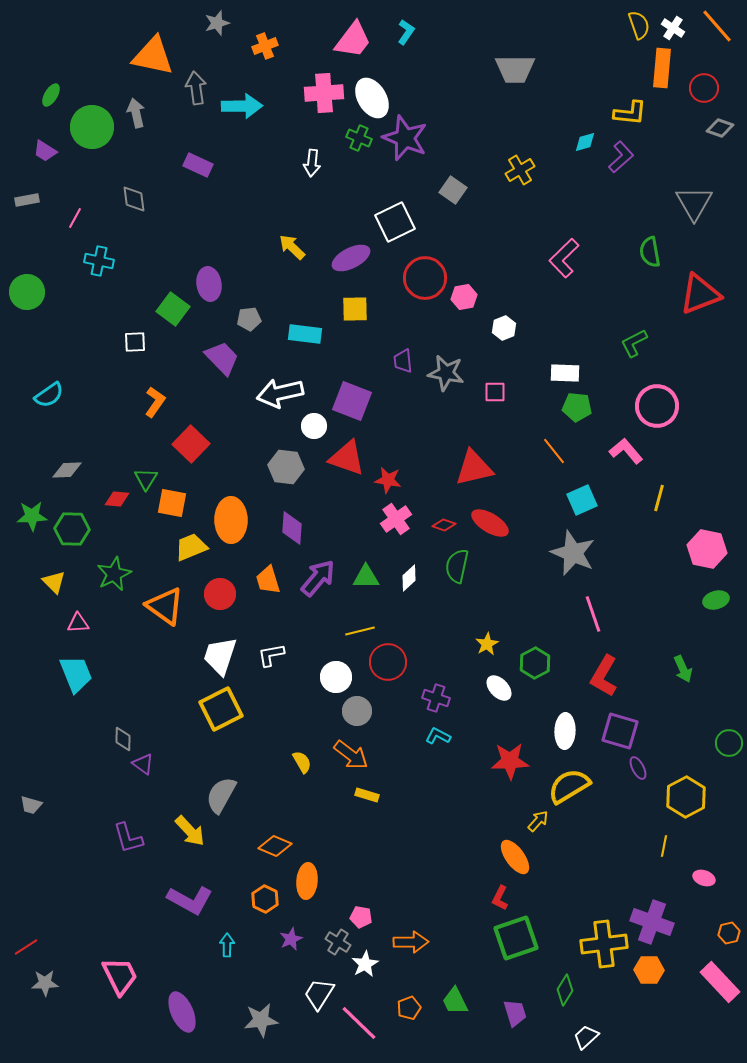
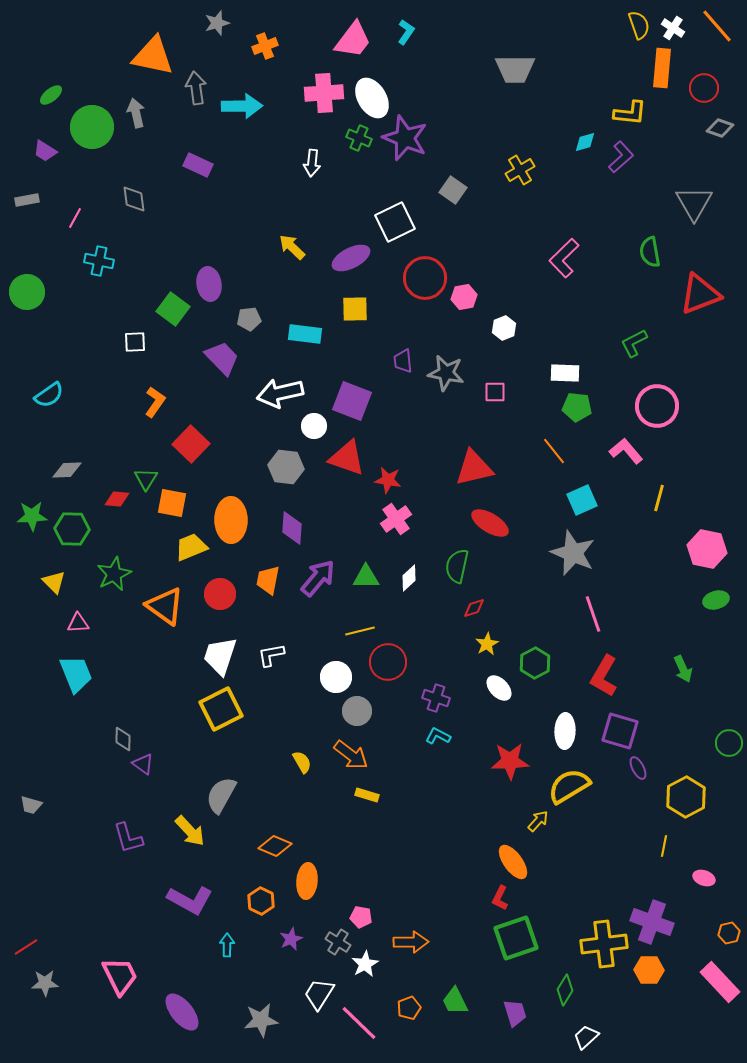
green ellipse at (51, 95): rotated 20 degrees clockwise
red diamond at (444, 525): moved 30 px right, 83 px down; rotated 35 degrees counterclockwise
orange trapezoid at (268, 580): rotated 28 degrees clockwise
orange ellipse at (515, 857): moved 2 px left, 5 px down
orange hexagon at (265, 899): moved 4 px left, 2 px down
purple ellipse at (182, 1012): rotated 15 degrees counterclockwise
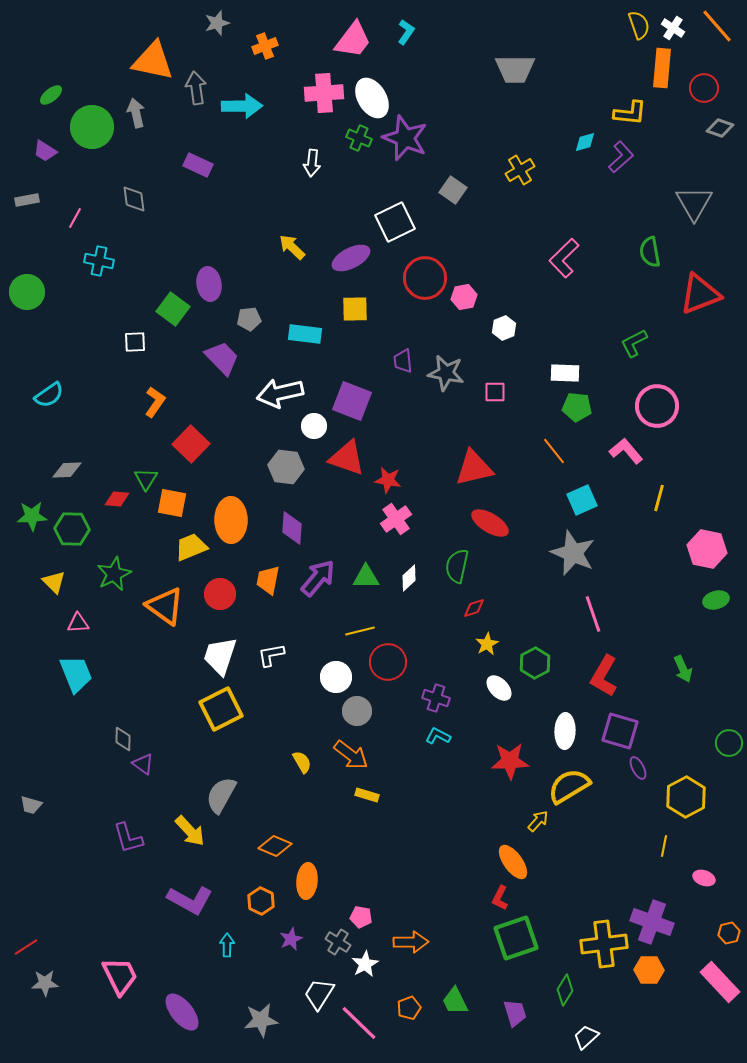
orange triangle at (153, 56): moved 5 px down
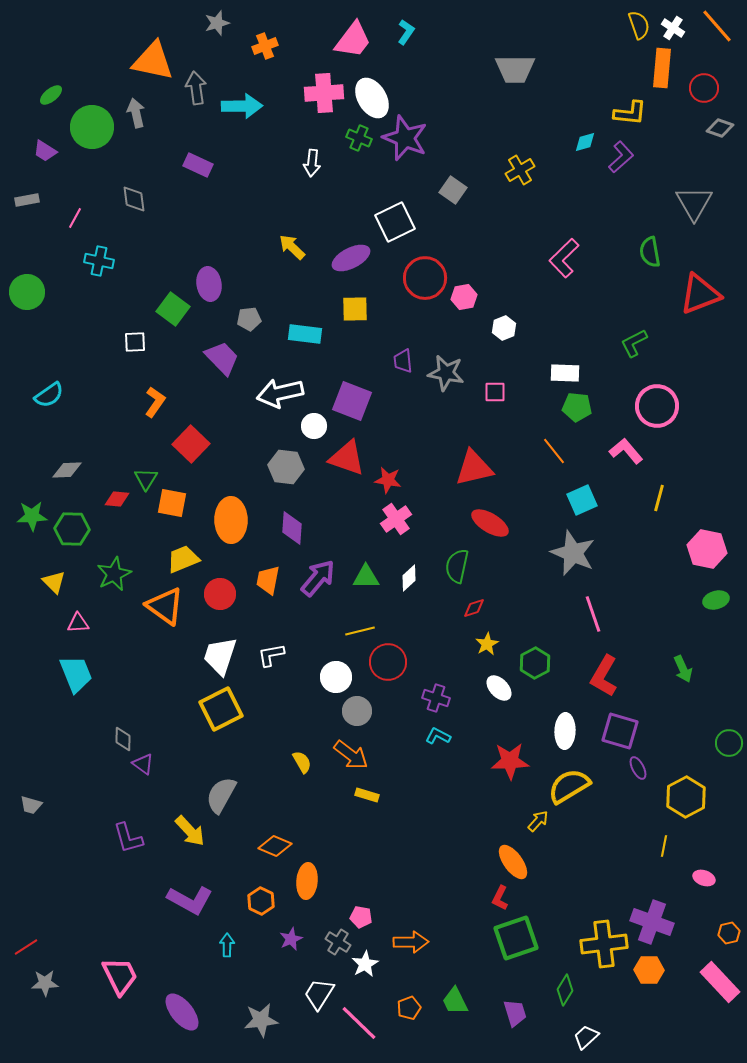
yellow trapezoid at (191, 547): moved 8 px left, 12 px down
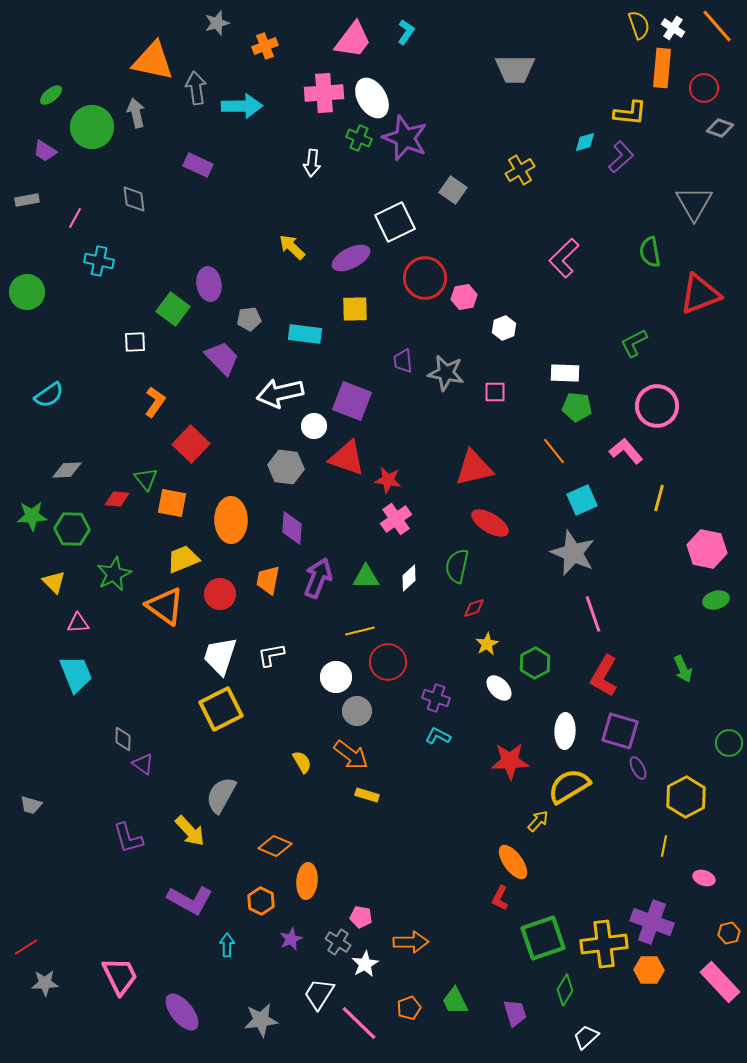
green triangle at (146, 479): rotated 10 degrees counterclockwise
purple arrow at (318, 578): rotated 18 degrees counterclockwise
green square at (516, 938): moved 27 px right
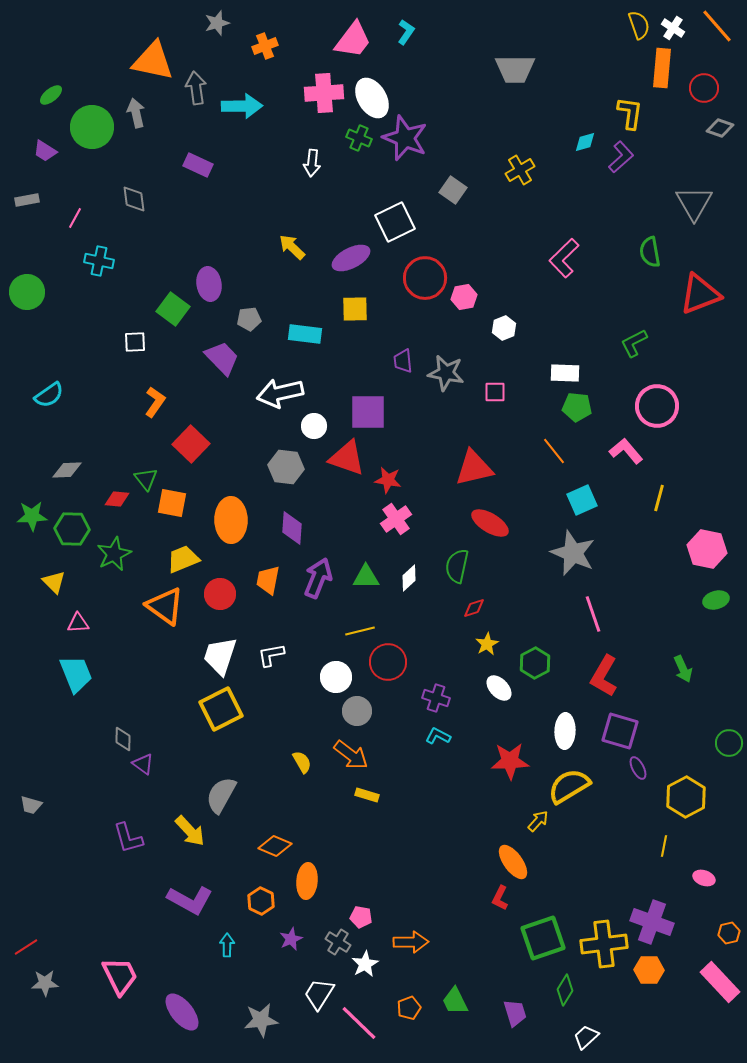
yellow L-shape at (630, 113): rotated 88 degrees counterclockwise
purple square at (352, 401): moved 16 px right, 11 px down; rotated 21 degrees counterclockwise
green star at (114, 574): moved 20 px up
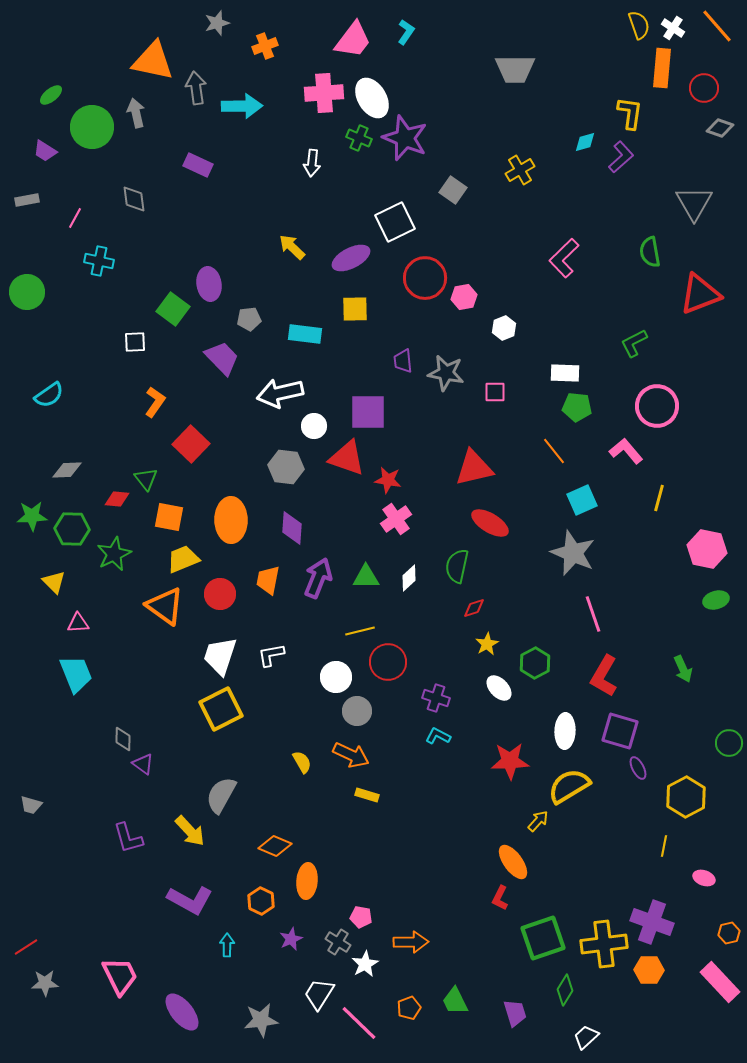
orange square at (172, 503): moved 3 px left, 14 px down
orange arrow at (351, 755): rotated 12 degrees counterclockwise
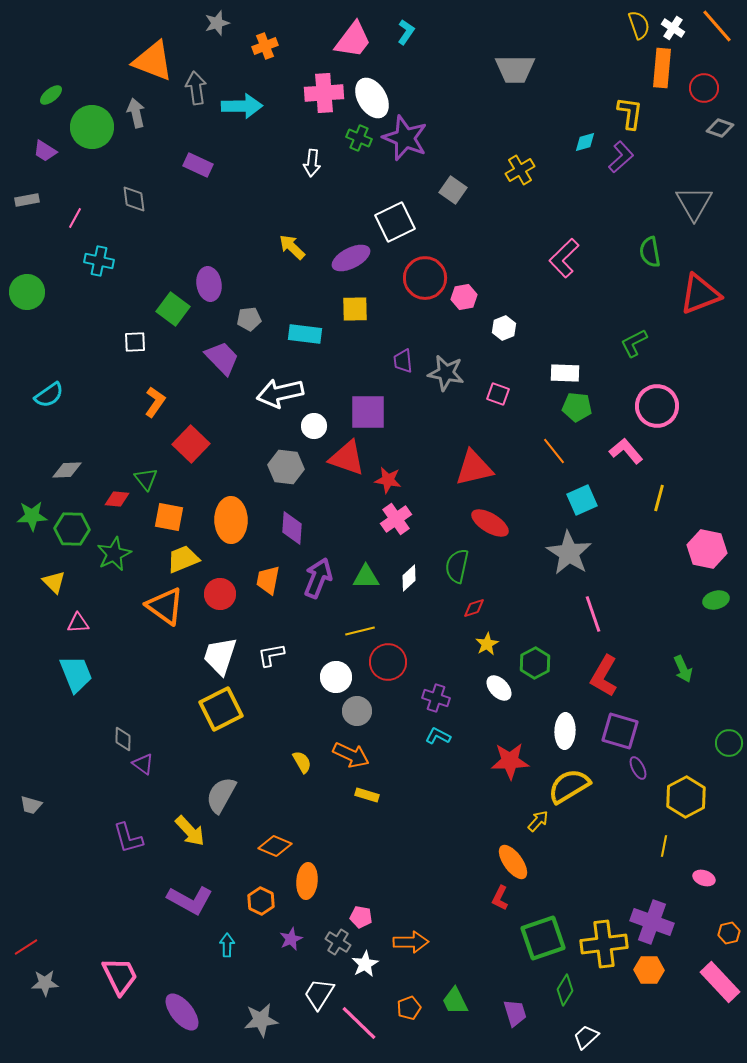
orange triangle at (153, 61): rotated 9 degrees clockwise
pink square at (495, 392): moved 3 px right, 2 px down; rotated 20 degrees clockwise
gray star at (573, 553): moved 4 px left; rotated 9 degrees clockwise
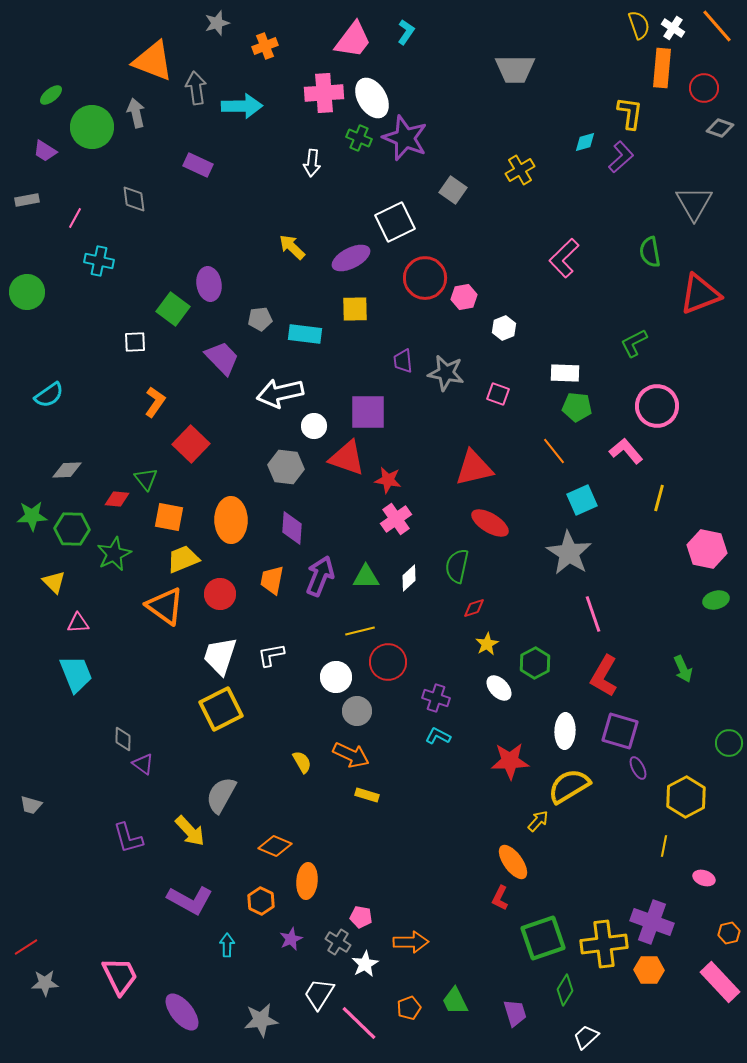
gray pentagon at (249, 319): moved 11 px right
purple arrow at (318, 578): moved 2 px right, 2 px up
orange trapezoid at (268, 580): moved 4 px right
